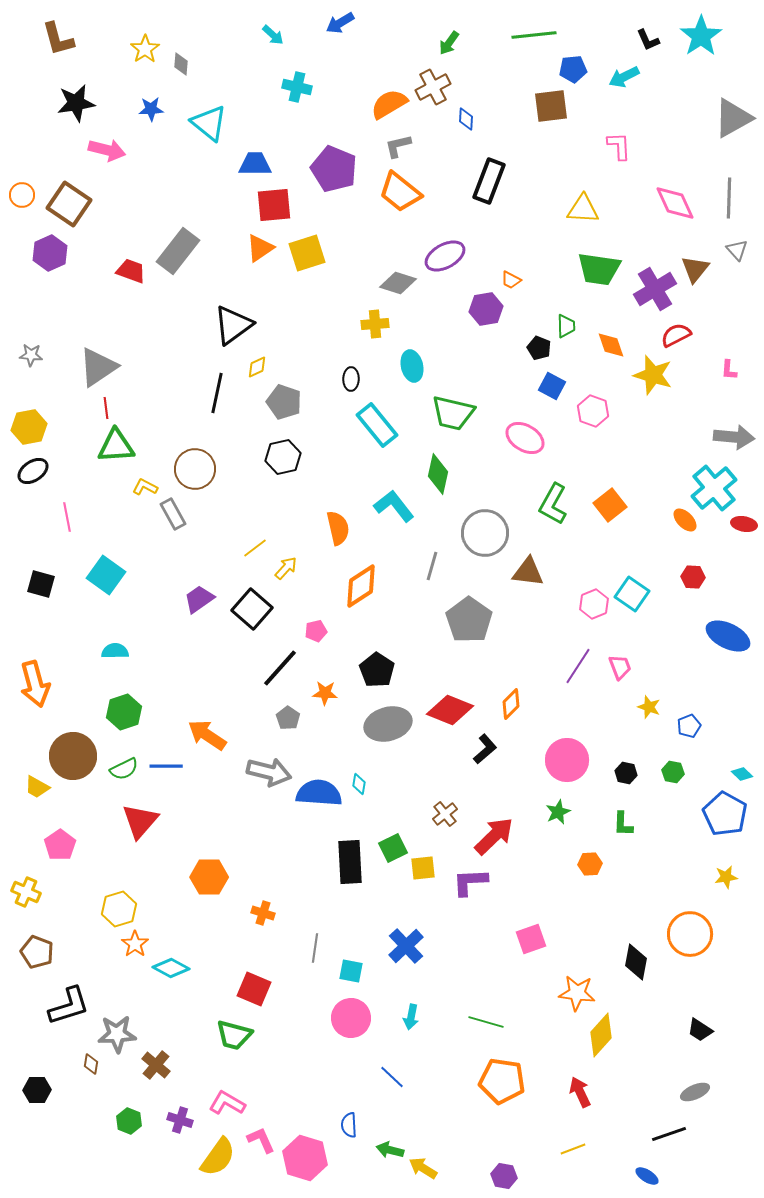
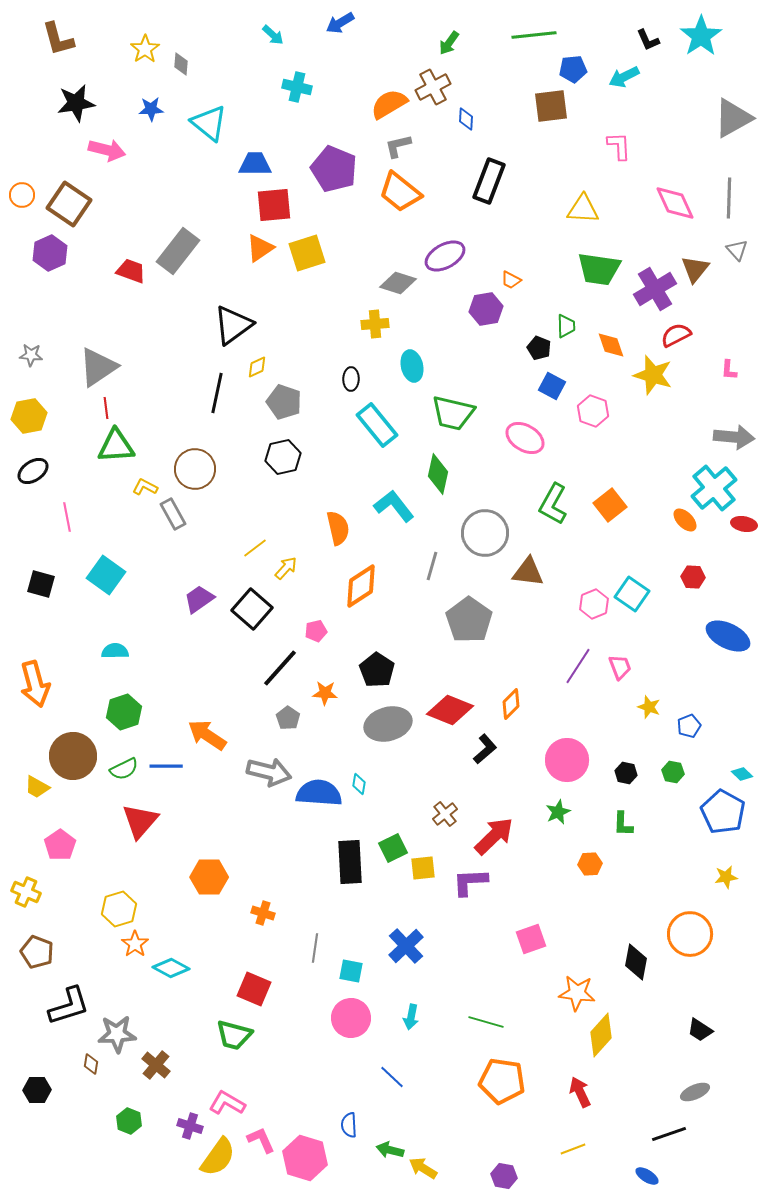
yellow hexagon at (29, 427): moved 11 px up
blue pentagon at (725, 814): moved 2 px left, 2 px up
purple cross at (180, 1120): moved 10 px right, 6 px down
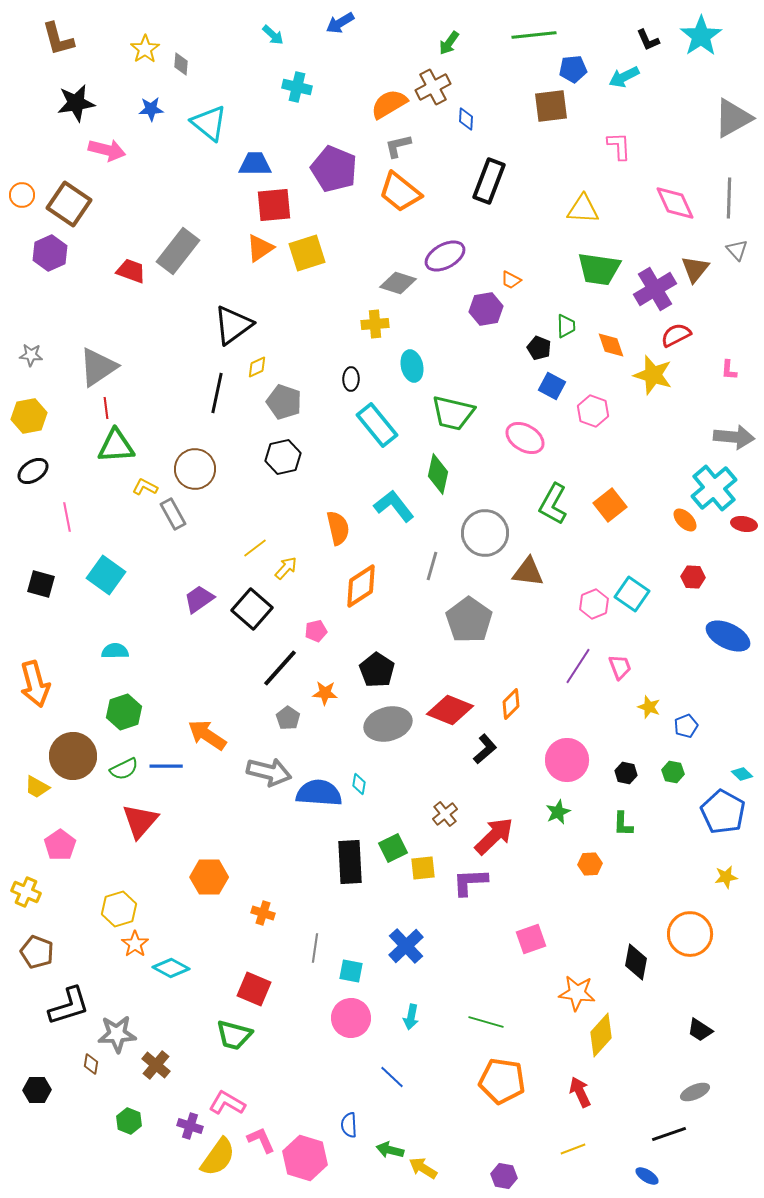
blue pentagon at (689, 726): moved 3 px left
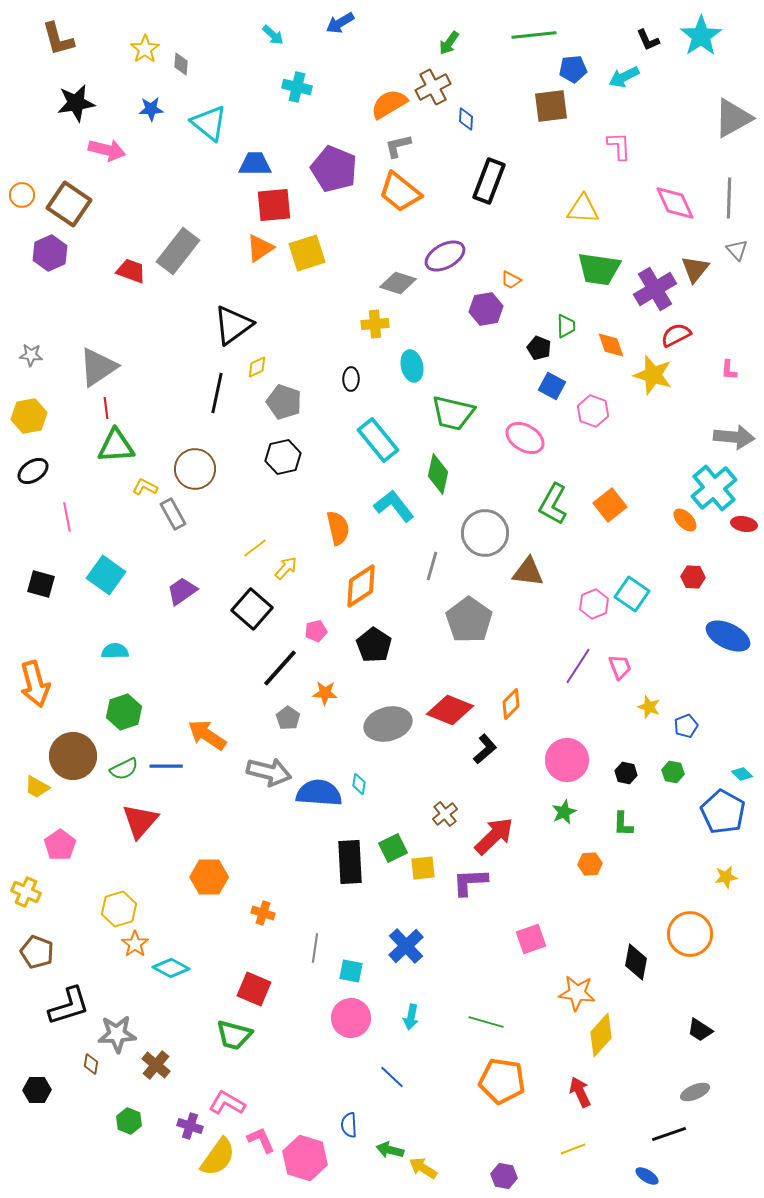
cyan rectangle at (377, 425): moved 1 px right, 15 px down
purple trapezoid at (199, 599): moved 17 px left, 8 px up
black pentagon at (377, 670): moved 3 px left, 25 px up
green star at (558, 812): moved 6 px right
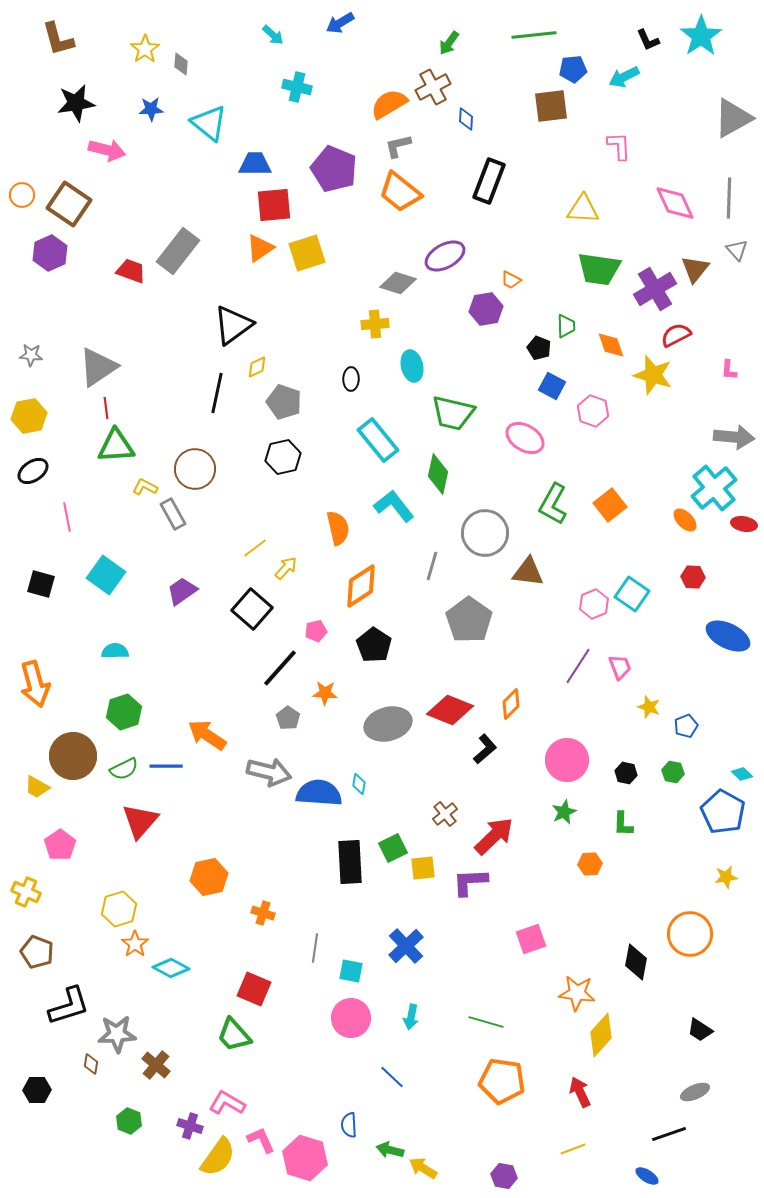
orange hexagon at (209, 877): rotated 12 degrees counterclockwise
green trapezoid at (234, 1035): rotated 33 degrees clockwise
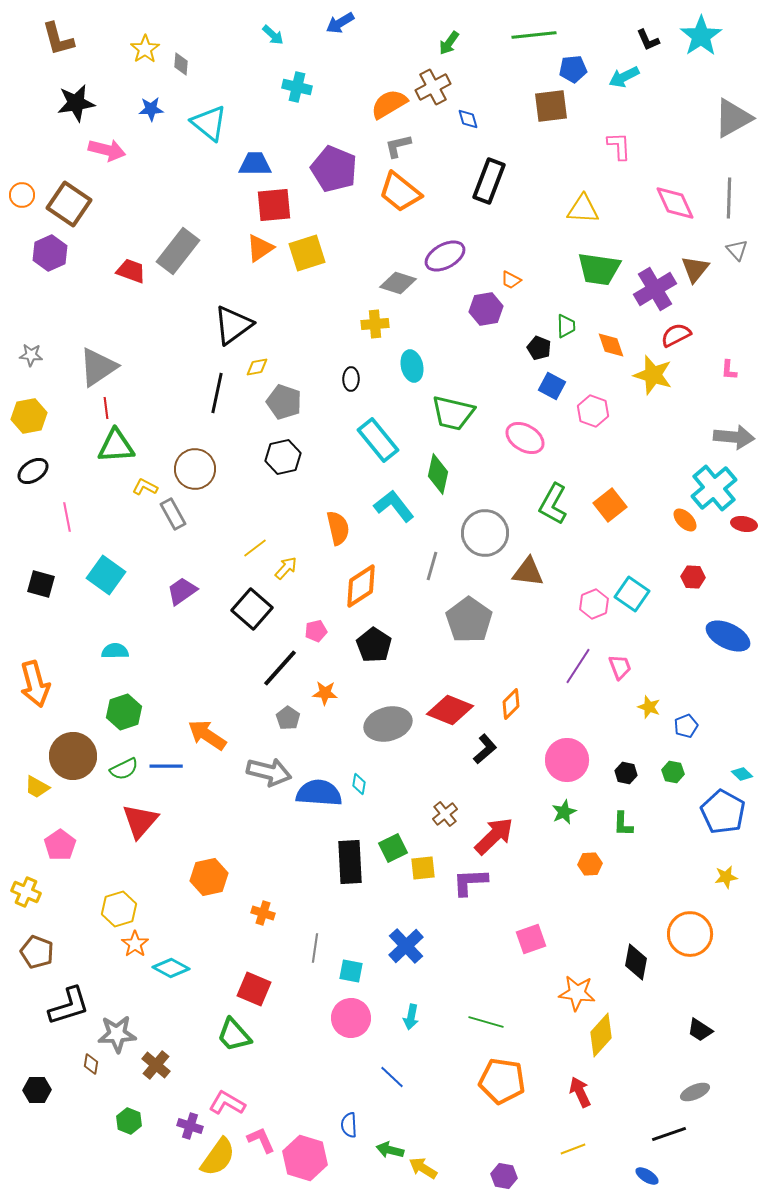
blue diamond at (466, 119): moved 2 px right; rotated 20 degrees counterclockwise
yellow diamond at (257, 367): rotated 15 degrees clockwise
